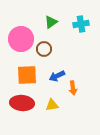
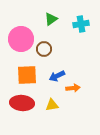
green triangle: moved 3 px up
orange arrow: rotated 88 degrees counterclockwise
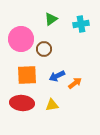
orange arrow: moved 2 px right, 5 px up; rotated 32 degrees counterclockwise
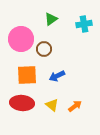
cyan cross: moved 3 px right
orange arrow: moved 23 px down
yellow triangle: rotated 48 degrees clockwise
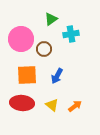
cyan cross: moved 13 px left, 10 px down
blue arrow: rotated 35 degrees counterclockwise
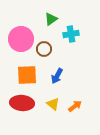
yellow triangle: moved 1 px right, 1 px up
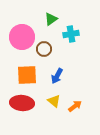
pink circle: moved 1 px right, 2 px up
yellow triangle: moved 1 px right, 3 px up
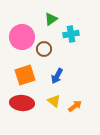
orange square: moved 2 px left; rotated 15 degrees counterclockwise
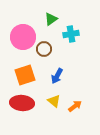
pink circle: moved 1 px right
